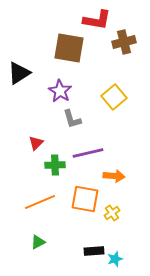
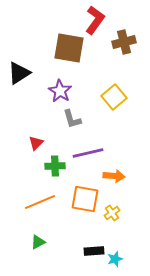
red L-shape: moved 2 px left; rotated 64 degrees counterclockwise
green cross: moved 1 px down
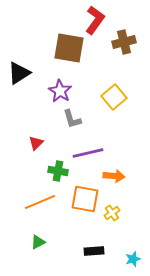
green cross: moved 3 px right, 5 px down; rotated 12 degrees clockwise
cyan star: moved 18 px right
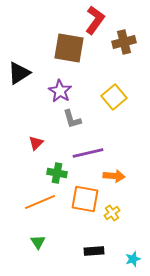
green cross: moved 1 px left, 2 px down
green triangle: rotated 35 degrees counterclockwise
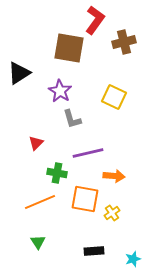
yellow square: rotated 25 degrees counterclockwise
